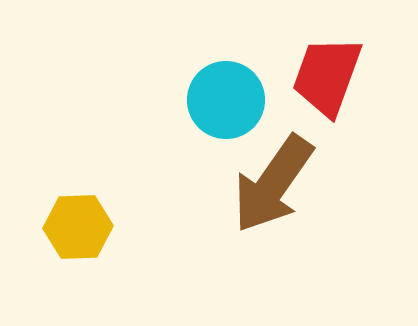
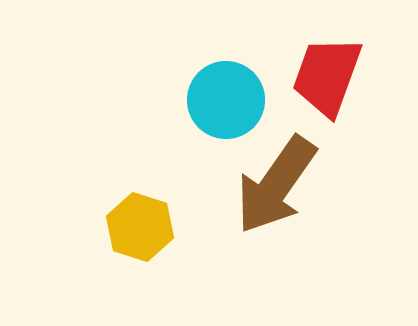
brown arrow: moved 3 px right, 1 px down
yellow hexagon: moved 62 px right; rotated 20 degrees clockwise
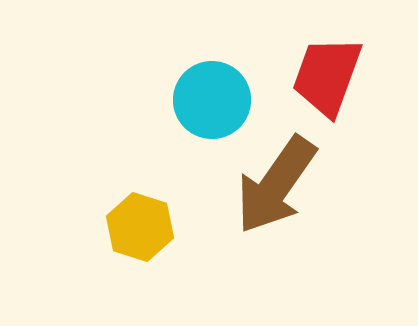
cyan circle: moved 14 px left
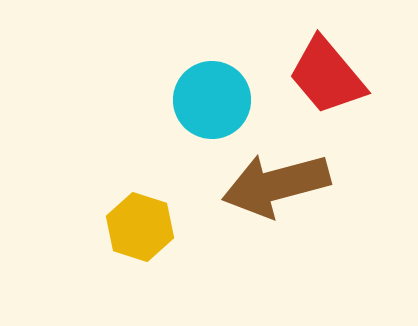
red trapezoid: rotated 60 degrees counterclockwise
brown arrow: rotated 40 degrees clockwise
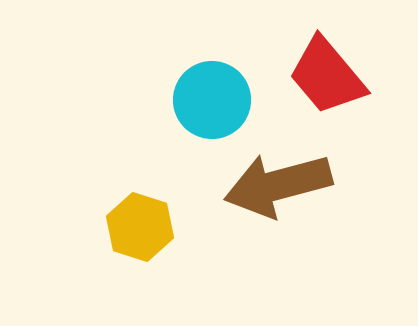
brown arrow: moved 2 px right
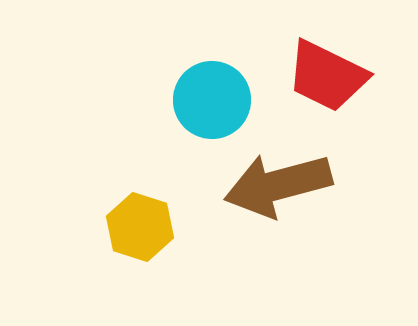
red trapezoid: rotated 24 degrees counterclockwise
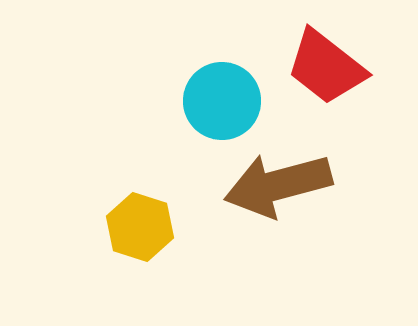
red trapezoid: moved 1 px left, 9 px up; rotated 12 degrees clockwise
cyan circle: moved 10 px right, 1 px down
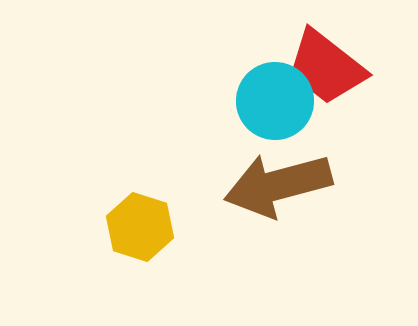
cyan circle: moved 53 px right
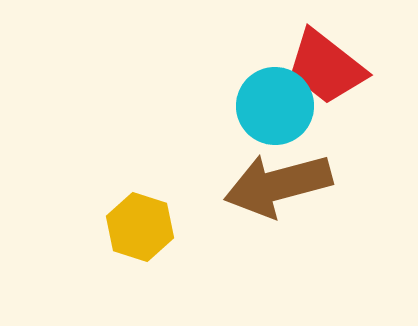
cyan circle: moved 5 px down
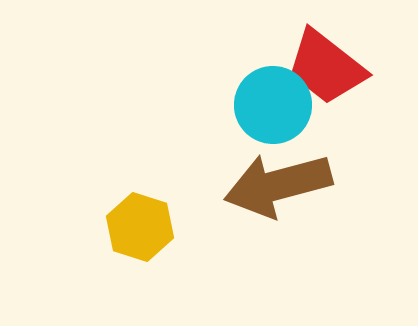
cyan circle: moved 2 px left, 1 px up
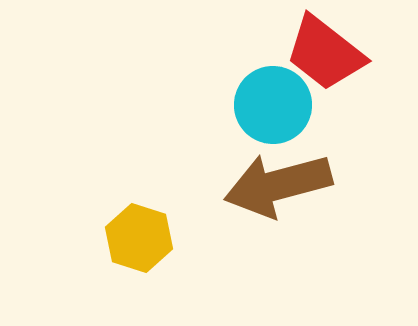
red trapezoid: moved 1 px left, 14 px up
yellow hexagon: moved 1 px left, 11 px down
